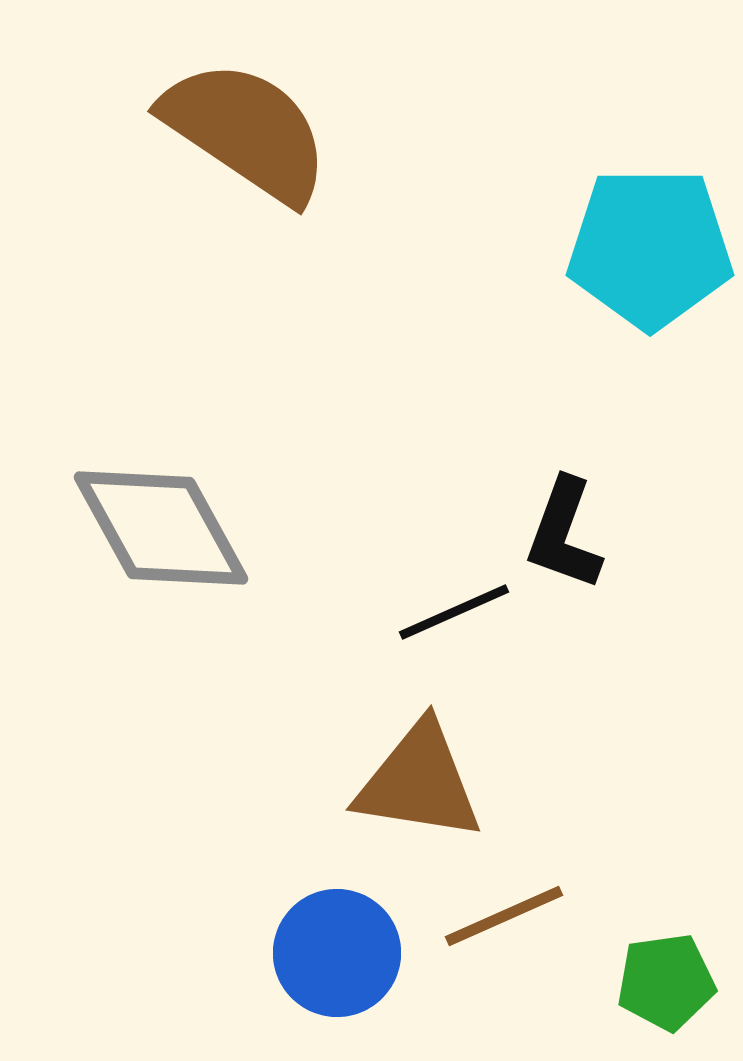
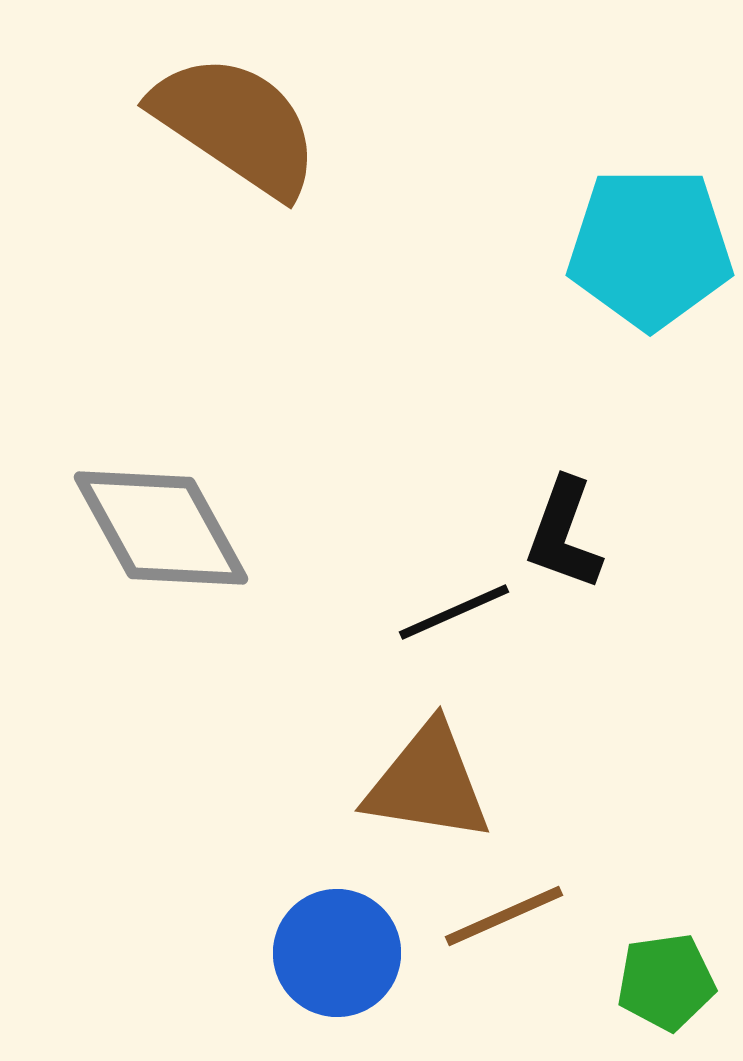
brown semicircle: moved 10 px left, 6 px up
brown triangle: moved 9 px right, 1 px down
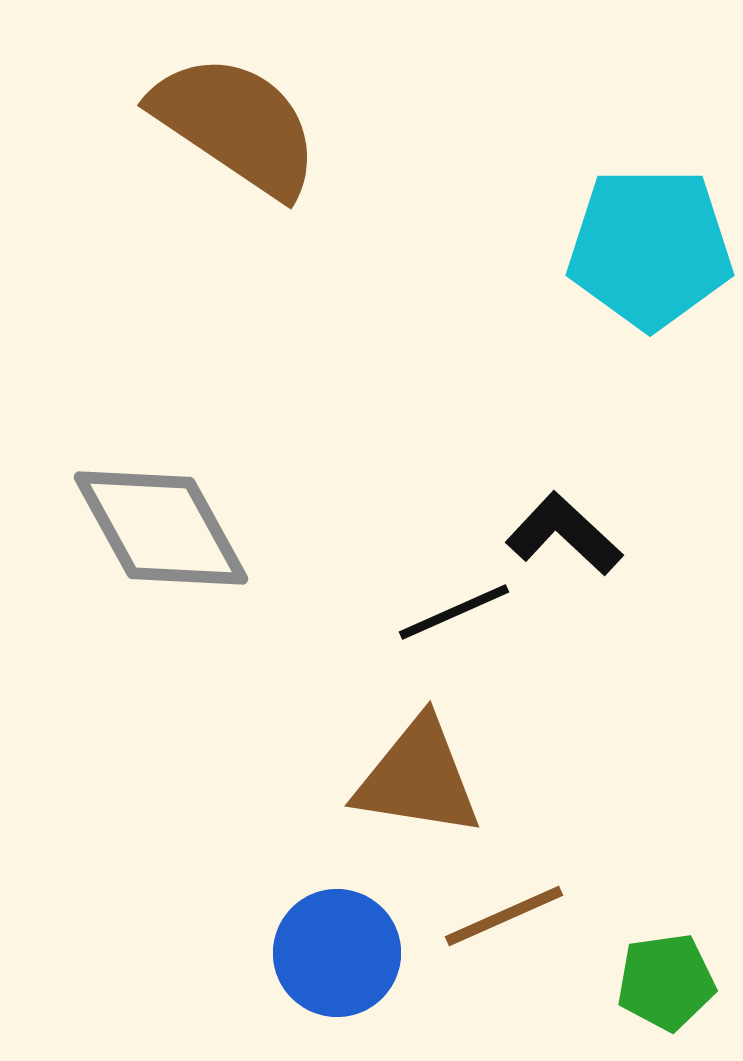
black L-shape: rotated 113 degrees clockwise
brown triangle: moved 10 px left, 5 px up
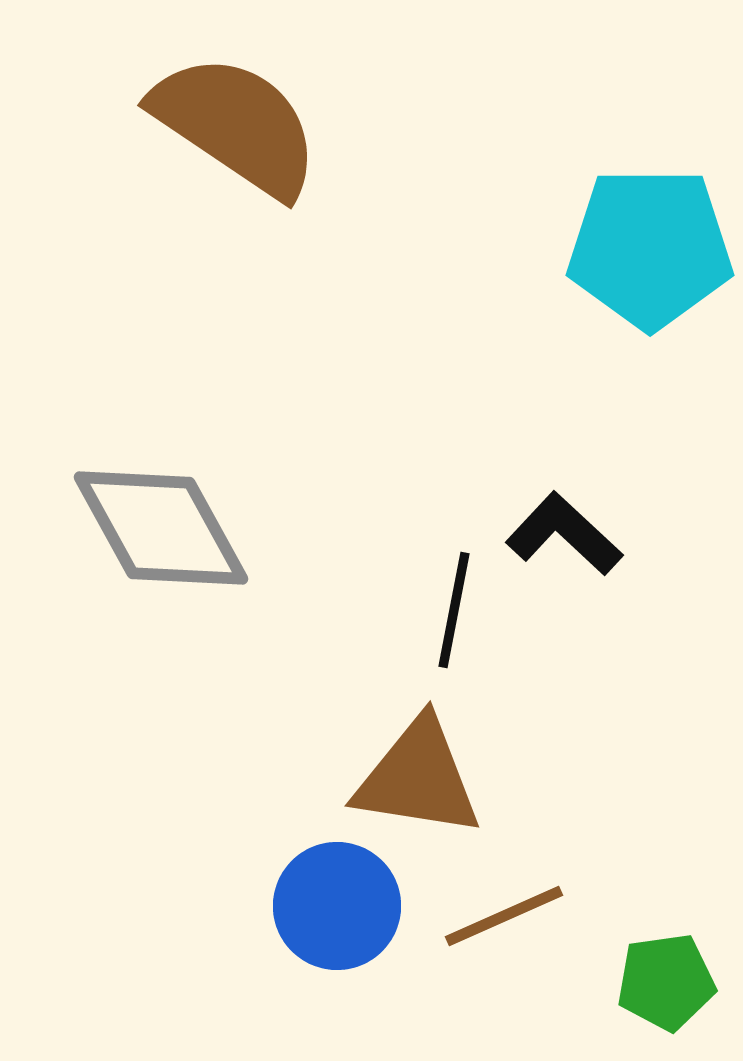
black line: moved 2 px up; rotated 55 degrees counterclockwise
blue circle: moved 47 px up
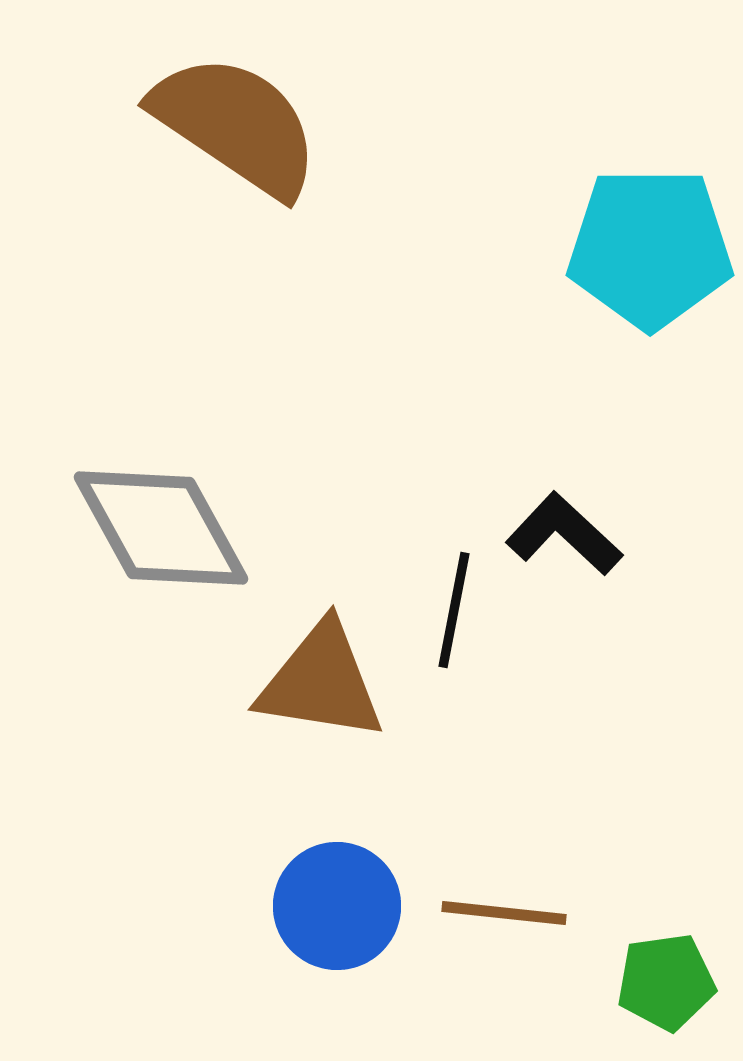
brown triangle: moved 97 px left, 96 px up
brown line: moved 3 px up; rotated 30 degrees clockwise
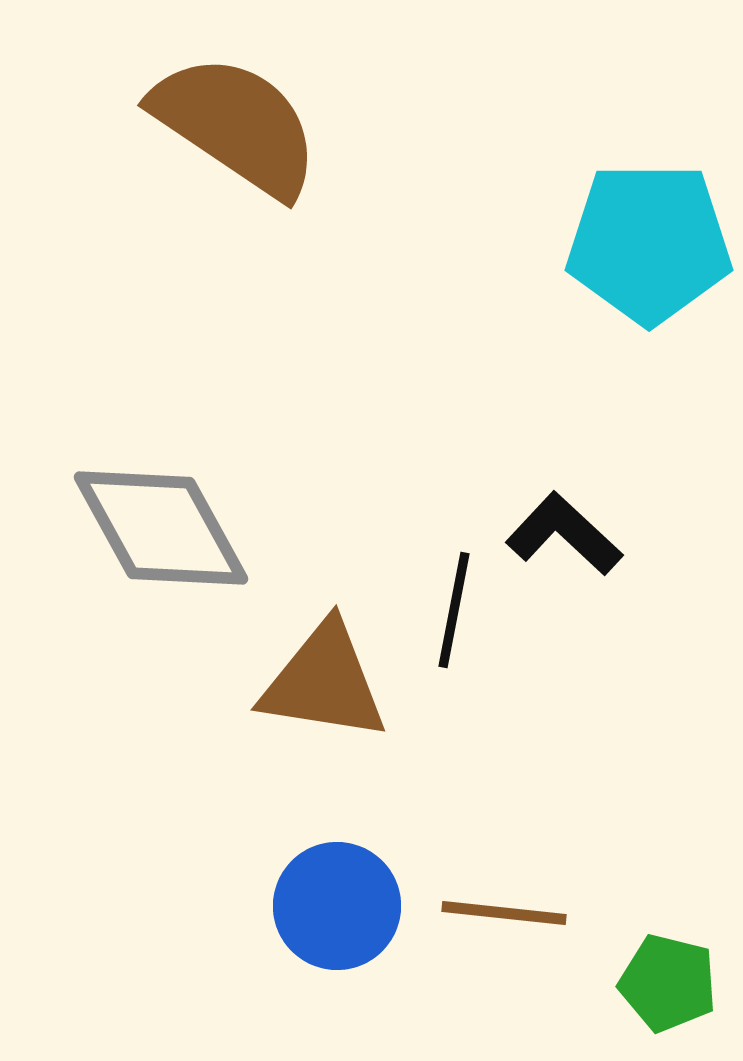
cyan pentagon: moved 1 px left, 5 px up
brown triangle: moved 3 px right
green pentagon: moved 2 px right, 1 px down; rotated 22 degrees clockwise
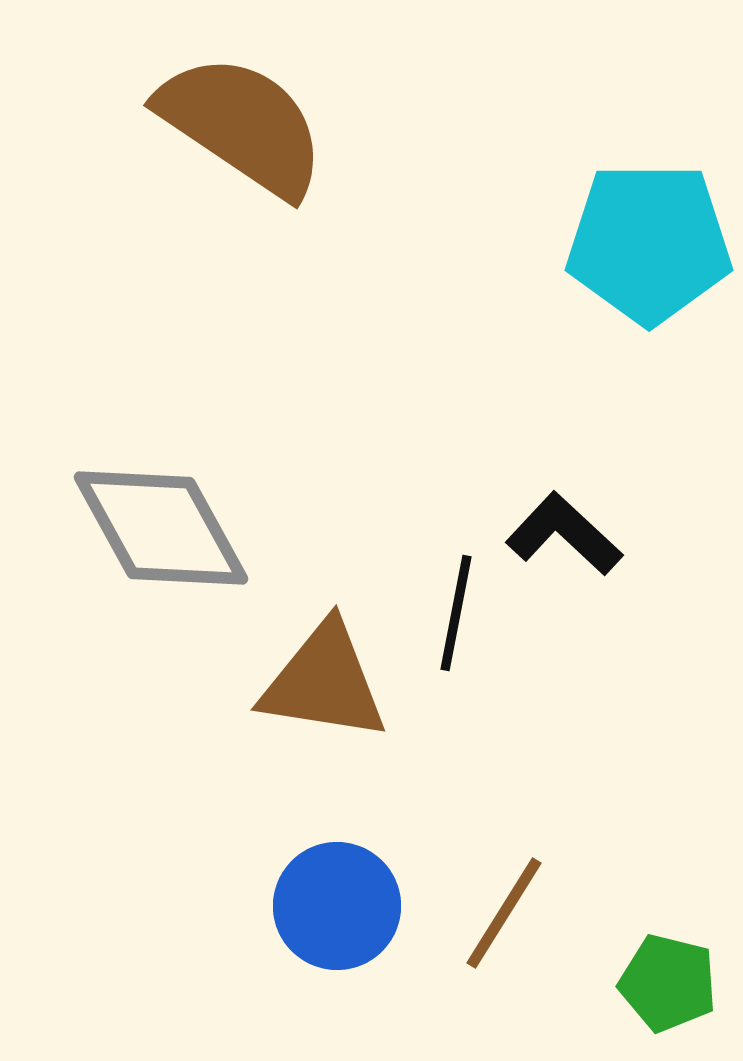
brown semicircle: moved 6 px right
black line: moved 2 px right, 3 px down
brown line: rotated 64 degrees counterclockwise
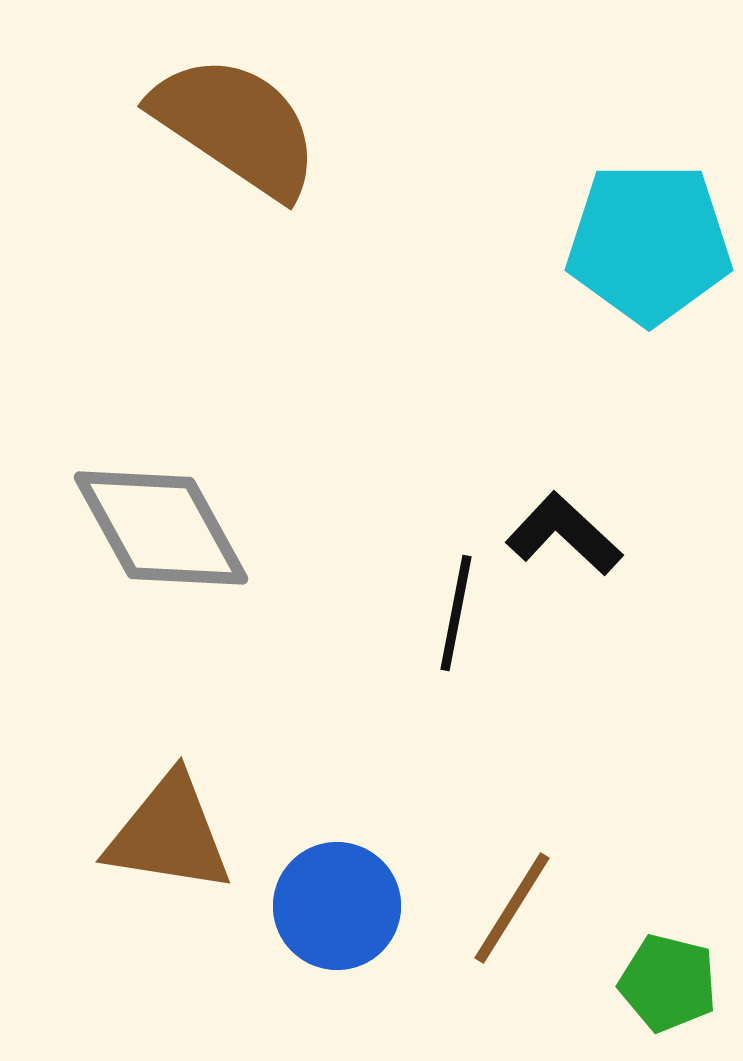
brown semicircle: moved 6 px left, 1 px down
brown triangle: moved 155 px left, 152 px down
brown line: moved 8 px right, 5 px up
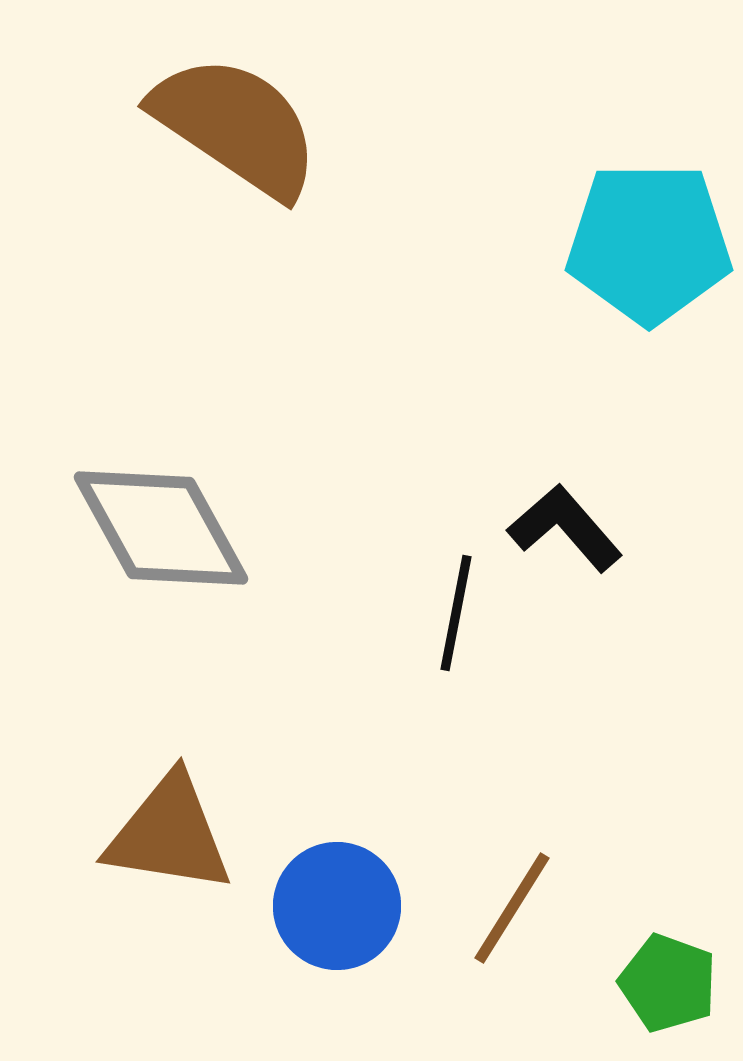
black L-shape: moved 1 px right, 6 px up; rotated 6 degrees clockwise
green pentagon: rotated 6 degrees clockwise
